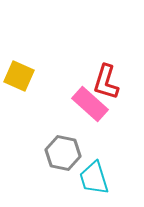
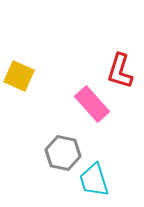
red L-shape: moved 14 px right, 11 px up
pink rectangle: moved 2 px right; rotated 6 degrees clockwise
cyan trapezoid: moved 2 px down
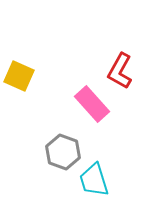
red L-shape: rotated 12 degrees clockwise
gray hexagon: moved 1 px up; rotated 8 degrees clockwise
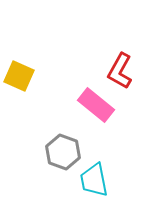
pink rectangle: moved 4 px right, 1 px down; rotated 9 degrees counterclockwise
cyan trapezoid: rotated 6 degrees clockwise
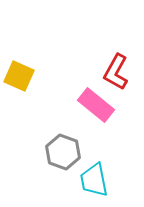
red L-shape: moved 4 px left, 1 px down
